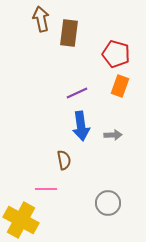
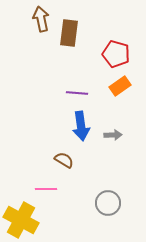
orange rectangle: rotated 35 degrees clockwise
purple line: rotated 30 degrees clockwise
brown semicircle: rotated 48 degrees counterclockwise
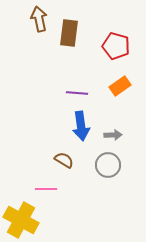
brown arrow: moved 2 px left
red pentagon: moved 8 px up
gray circle: moved 38 px up
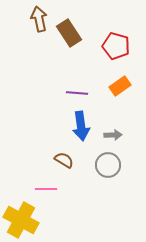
brown rectangle: rotated 40 degrees counterclockwise
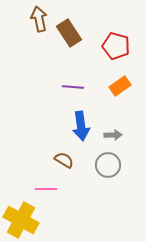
purple line: moved 4 px left, 6 px up
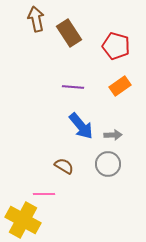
brown arrow: moved 3 px left
blue arrow: rotated 32 degrees counterclockwise
brown semicircle: moved 6 px down
gray circle: moved 1 px up
pink line: moved 2 px left, 5 px down
yellow cross: moved 2 px right
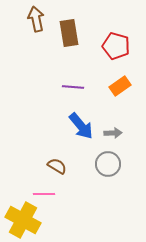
brown rectangle: rotated 24 degrees clockwise
gray arrow: moved 2 px up
brown semicircle: moved 7 px left
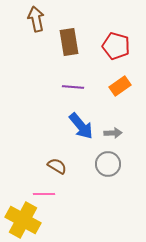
brown rectangle: moved 9 px down
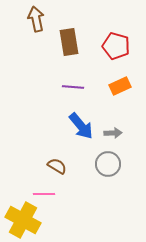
orange rectangle: rotated 10 degrees clockwise
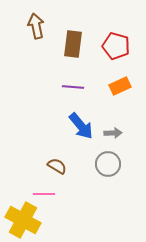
brown arrow: moved 7 px down
brown rectangle: moved 4 px right, 2 px down; rotated 16 degrees clockwise
